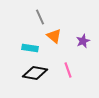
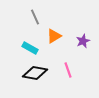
gray line: moved 5 px left
orange triangle: rotated 49 degrees clockwise
cyan rectangle: rotated 21 degrees clockwise
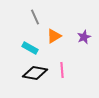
purple star: moved 1 px right, 4 px up
pink line: moved 6 px left; rotated 14 degrees clockwise
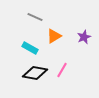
gray line: rotated 42 degrees counterclockwise
pink line: rotated 35 degrees clockwise
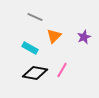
orange triangle: rotated 14 degrees counterclockwise
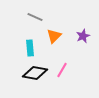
purple star: moved 1 px left, 1 px up
cyan rectangle: rotated 56 degrees clockwise
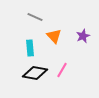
orange triangle: rotated 28 degrees counterclockwise
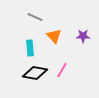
purple star: rotated 24 degrees clockwise
